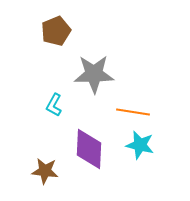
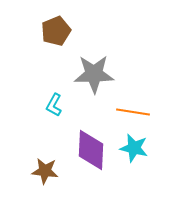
cyan star: moved 6 px left, 3 px down
purple diamond: moved 2 px right, 1 px down
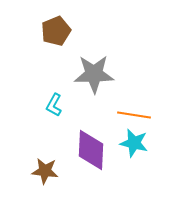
orange line: moved 1 px right, 3 px down
cyan star: moved 5 px up
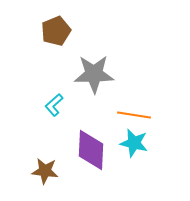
cyan L-shape: rotated 20 degrees clockwise
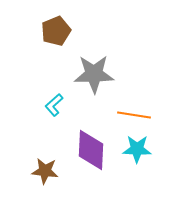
cyan star: moved 3 px right, 6 px down; rotated 12 degrees counterclockwise
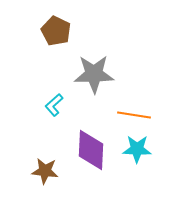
brown pentagon: rotated 24 degrees counterclockwise
